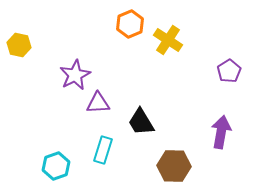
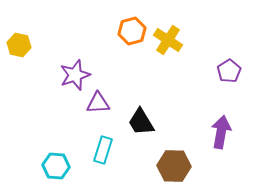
orange hexagon: moved 2 px right, 7 px down; rotated 8 degrees clockwise
purple star: rotated 8 degrees clockwise
cyan hexagon: rotated 24 degrees clockwise
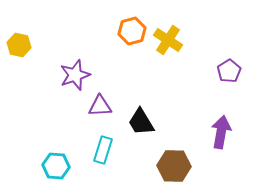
purple triangle: moved 2 px right, 3 px down
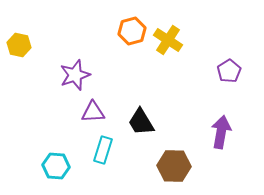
purple triangle: moved 7 px left, 6 px down
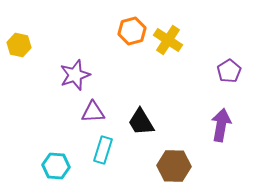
purple arrow: moved 7 px up
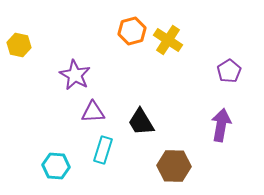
purple star: rotated 24 degrees counterclockwise
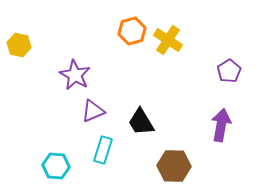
purple triangle: moved 1 px up; rotated 20 degrees counterclockwise
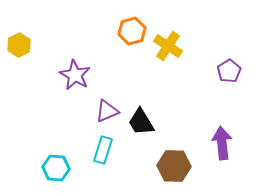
yellow cross: moved 6 px down
yellow hexagon: rotated 20 degrees clockwise
purple triangle: moved 14 px right
purple arrow: moved 1 px right, 18 px down; rotated 16 degrees counterclockwise
cyan hexagon: moved 2 px down
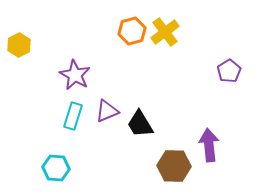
yellow cross: moved 3 px left, 14 px up; rotated 20 degrees clockwise
black trapezoid: moved 1 px left, 2 px down
purple arrow: moved 13 px left, 2 px down
cyan rectangle: moved 30 px left, 34 px up
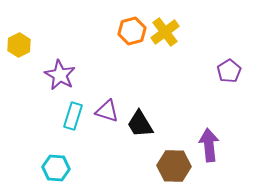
purple star: moved 15 px left
purple triangle: rotated 40 degrees clockwise
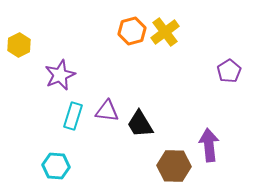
purple star: rotated 20 degrees clockwise
purple triangle: rotated 10 degrees counterclockwise
cyan hexagon: moved 2 px up
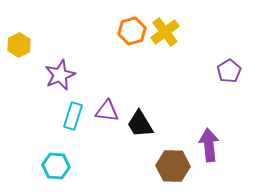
brown hexagon: moved 1 px left
